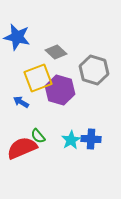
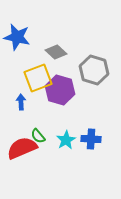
blue arrow: rotated 56 degrees clockwise
cyan star: moved 5 px left
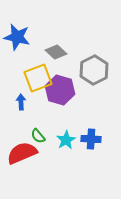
gray hexagon: rotated 16 degrees clockwise
red semicircle: moved 5 px down
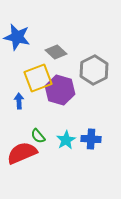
blue arrow: moved 2 px left, 1 px up
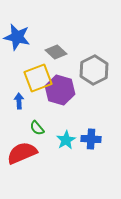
green semicircle: moved 1 px left, 8 px up
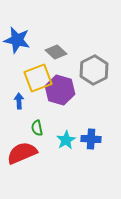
blue star: moved 3 px down
green semicircle: rotated 28 degrees clockwise
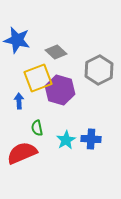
gray hexagon: moved 5 px right
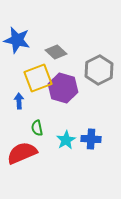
purple hexagon: moved 3 px right, 2 px up
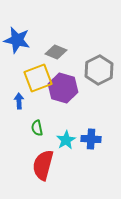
gray diamond: rotated 20 degrees counterclockwise
red semicircle: moved 21 px right, 12 px down; rotated 52 degrees counterclockwise
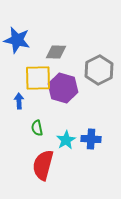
gray diamond: rotated 20 degrees counterclockwise
yellow square: rotated 20 degrees clockwise
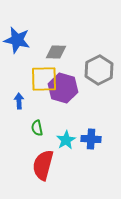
yellow square: moved 6 px right, 1 px down
